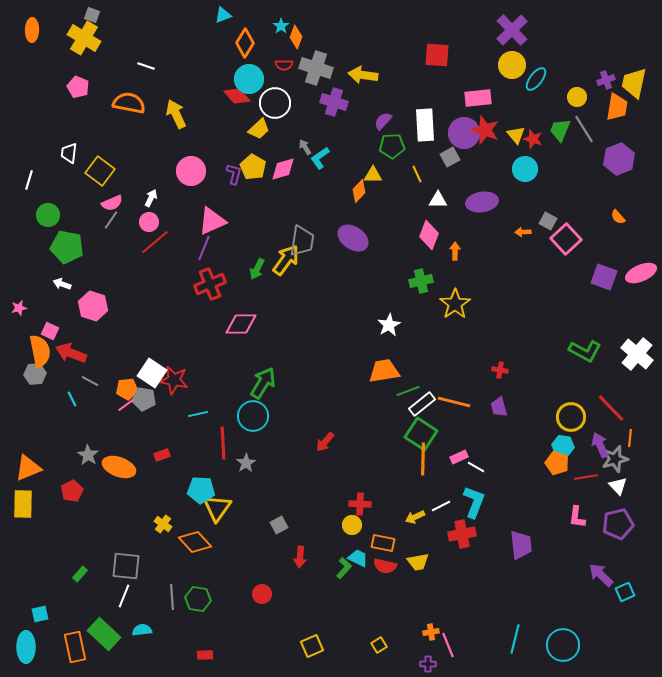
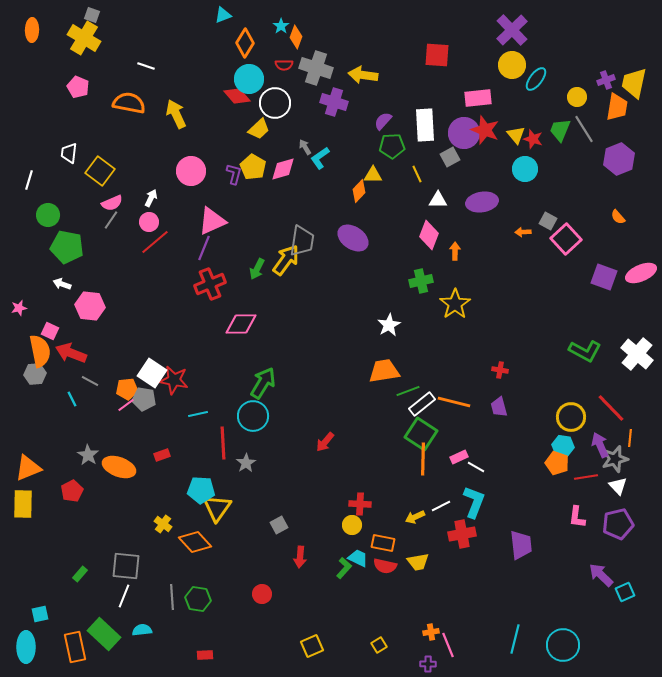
pink hexagon at (93, 306): moved 3 px left; rotated 12 degrees counterclockwise
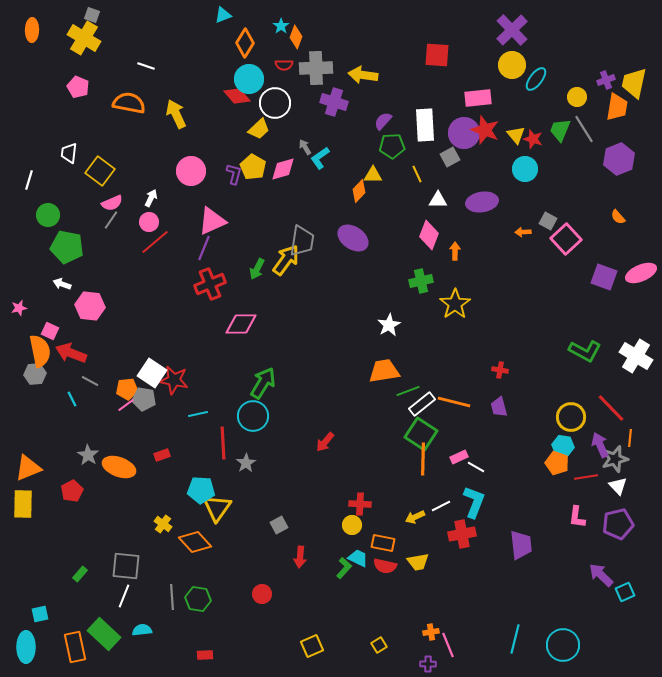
gray cross at (316, 68): rotated 20 degrees counterclockwise
white cross at (637, 354): moved 1 px left, 2 px down; rotated 8 degrees counterclockwise
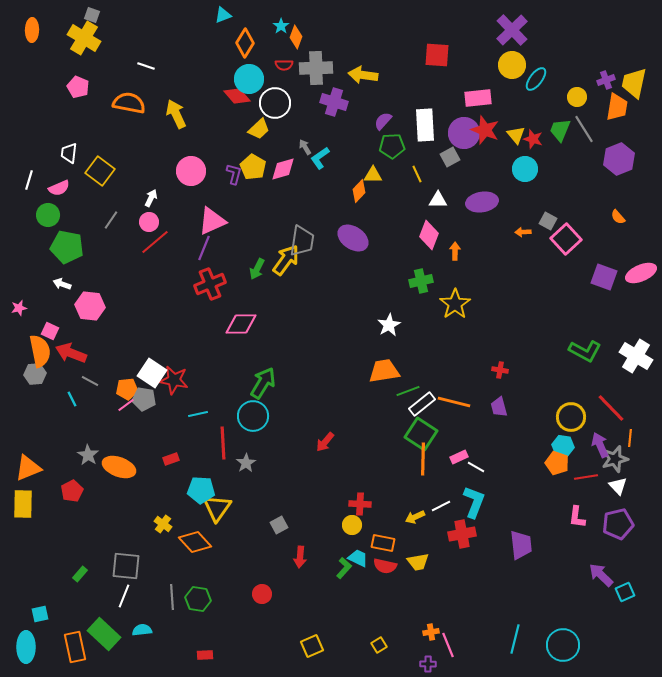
pink semicircle at (112, 203): moved 53 px left, 15 px up
red rectangle at (162, 455): moved 9 px right, 4 px down
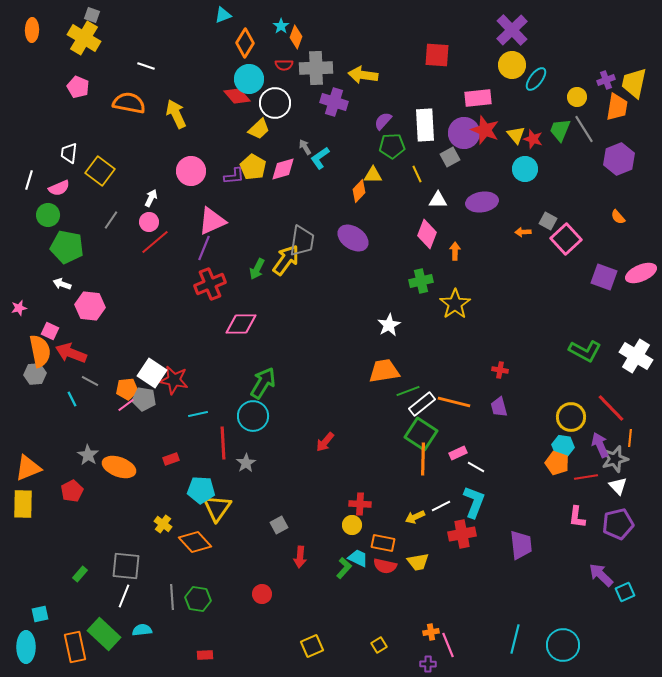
purple L-shape at (234, 174): moved 2 px down; rotated 70 degrees clockwise
pink diamond at (429, 235): moved 2 px left, 1 px up
pink rectangle at (459, 457): moved 1 px left, 4 px up
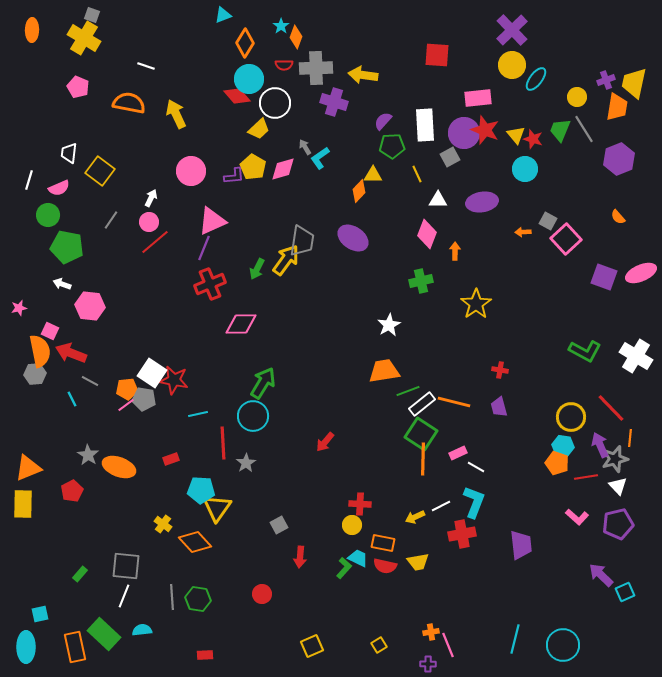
yellow star at (455, 304): moved 21 px right
pink L-shape at (577, 517): rotated 55 degrees counterclockwise
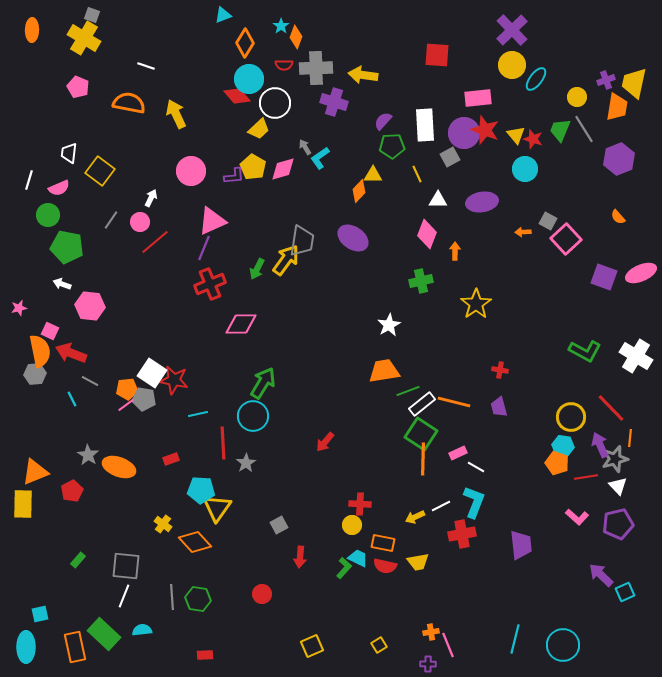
pink circle at (149, 222): moved 9 px left
orange triangle at (28, 468): moved 7 px right, 4 px down
green rectangle at (80, 574): moved 2 px left, 14 px up
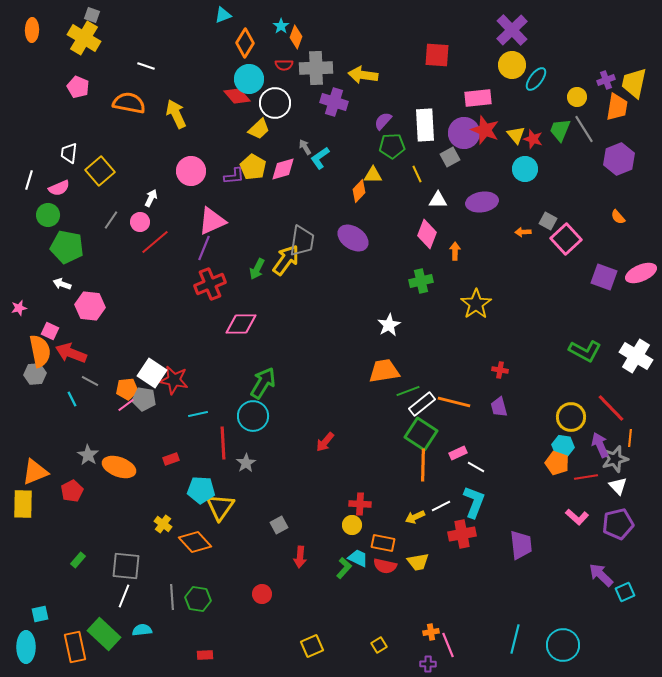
yellow square at (100, 171): rotated 12 degrees clockwise
orange line at (423, 459): moved 6 px down
yellow triangle at (217, 508): moved 3 px right, 1 px up
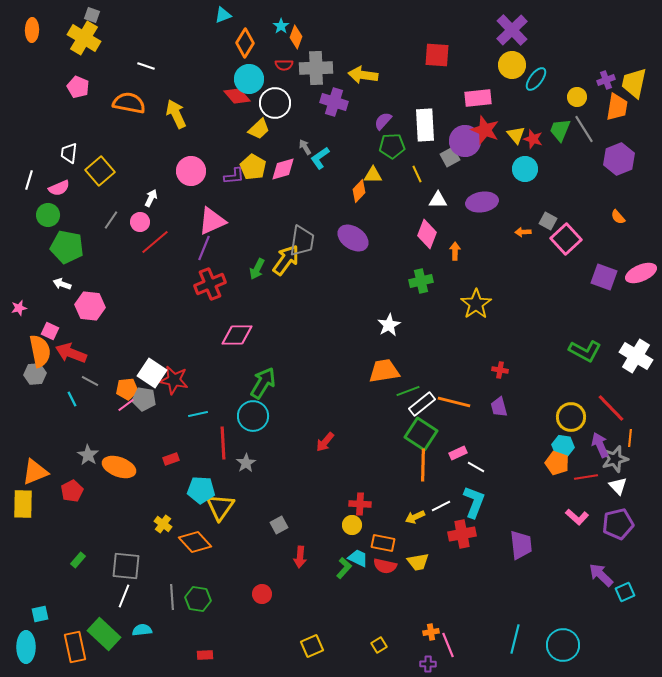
purple circle at (464, 133): moved 1 px right, 8 px down
pink diamond at (241, 324): moved 4 px left, 11 px down
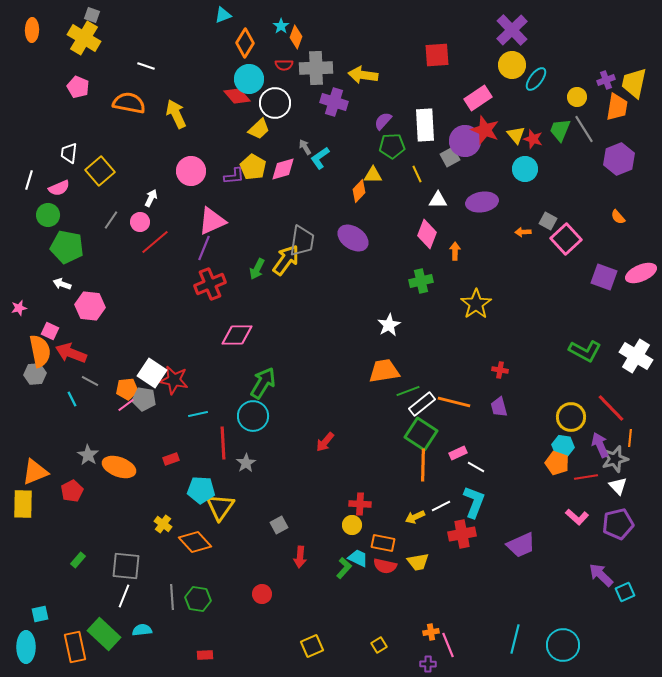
red square at (437, 55): rotated 8 degrees counterclockwise
pink rectangle at (478, 98): rotated 28 degrees counterclockwise
purple trapezoid at (521, 545): rotated 72 degrees clockwise
